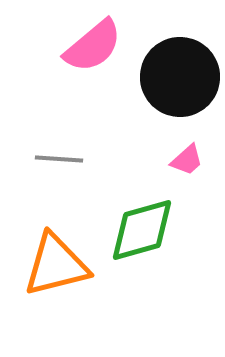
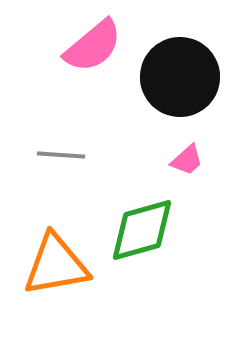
gray line: moved 2 px right, 4 px up
orange triangle: rotated 4 degrees clockwise
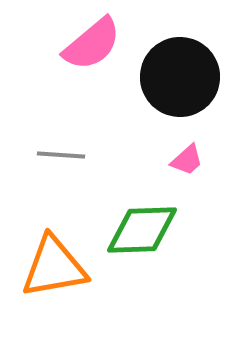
pink semicircle: moved 1 px left, 2 px up
green diamond: rotated 14 degrees clockwise
orange triangle: moved 2 px left, 2 px down
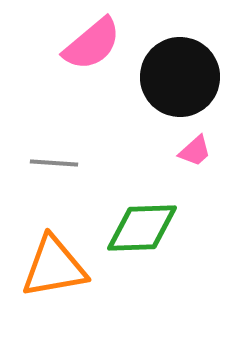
gray line: moved 7 px left, 8 px down
pink trapezoid: moved 8 px right, 9 px up
green diamond: moved 2 px up
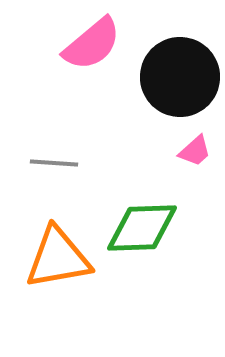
orange triangle: moved 4 px right, 9 px up
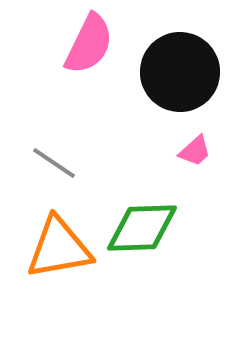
pink semicircle: moved 3 px left; rotated 24 degrees counterclockwise
black circle: moved 5 px up
gray line: rotated 30 degrees clockwise
orange triangle: moved 1 px right, 10 px up
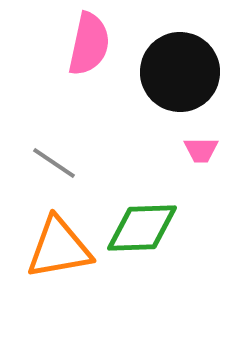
pink semicircle: rotated 14 degrees counterclockwise
pink trapezoid: moved 6 px right, 1 px up; rotated 42 degrees clockwise
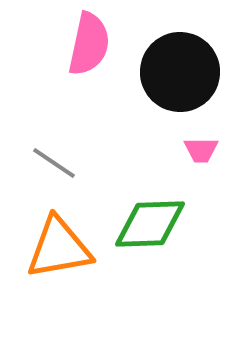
green diamond: moved 8 px right, 4 px up
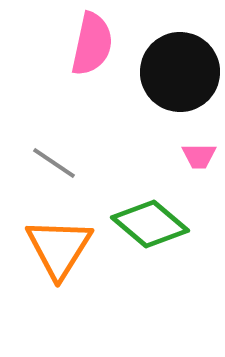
pink semicircle: moved 3 px right
pink trapezoid: moved 2 px left, 6 px down
green diamond: rotated 42 degrees clockwise
orange triangle: rotated 48 degrees counterclockwise
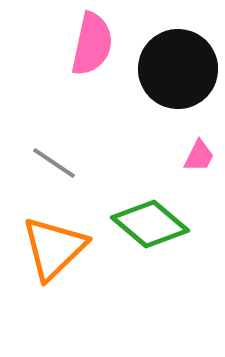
black circle: moved 2 px left, 3 px up
pink trapezoid: rotated 63 degrees counterclockwise
orange triangle: moved 5 px left; rotated 14 degrees clockwise
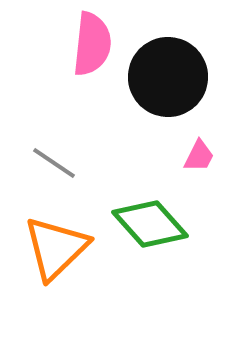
pink semicircle: rotated 6 degrees counterclockwise
black circle: moved 10 px left, 8 px down
green diamond: rotated 8 degrees clockwise
orange triangle: moved 2 px right
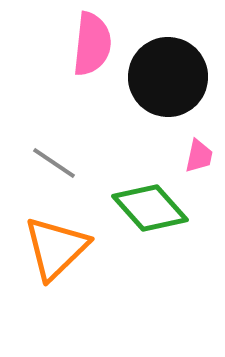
pink trapezoid: rotated 15 degrees counterclockwise
green diamond: moved 16 px up
